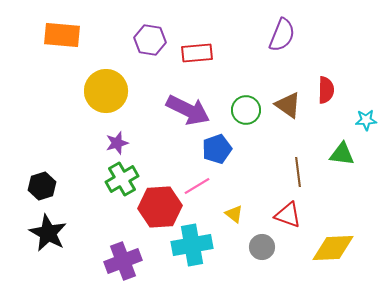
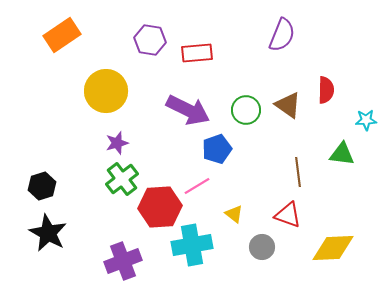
orange rectangle: rotated 39 degrees counterclockwise
green cross: rotated 8 degrees counterclockwise
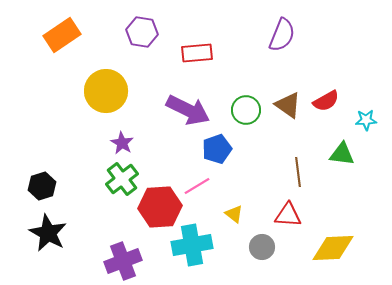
purple hexagon: moved 8 px left, 8 px up
red semicircle: moved 11 px down; rotated 60 degrees clockwise
purple star: moved 5 px right; rotated 25 degrees counterclockwise
red triangle: rotated 16 degrees counterclockwise
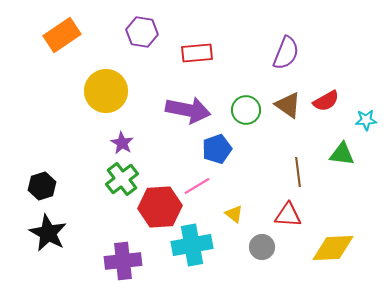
purple semicircle: moved 4 px right, 18 px down
purple arrow: rotated 15 degrees counterclockwise
purple cross: rotated 15 degrees clockwise
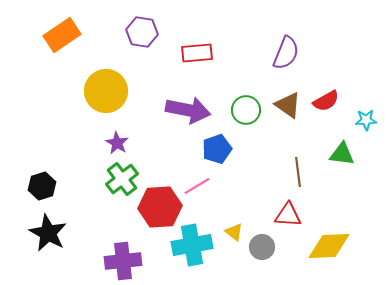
purple star: moved 5 px left
yellow triangle: moved 18 px down
yellow diamond: moved 4 px left, 2 px up
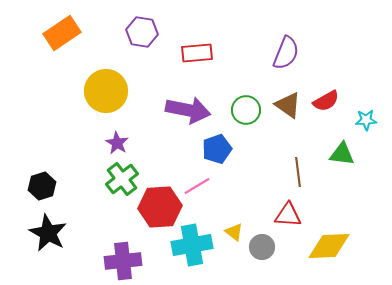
orange rectangle: moved 2 px up
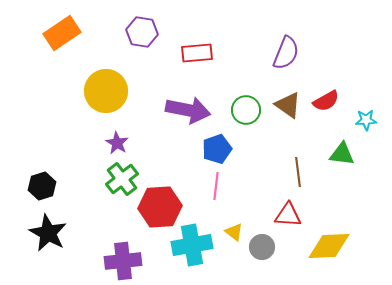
pink line: moved 19 px right; rotated 52 degrees counterclockwise
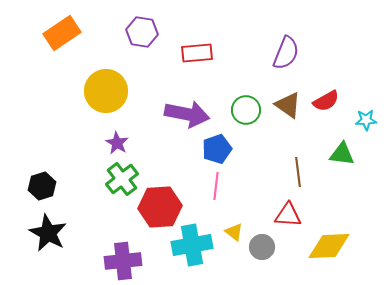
purple arrow: moved 1 px left, 4 px down
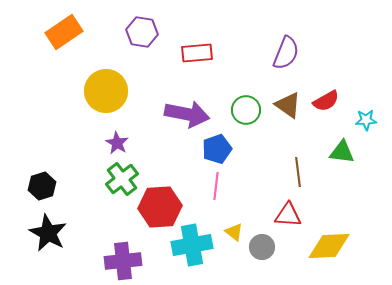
orange rectangle: moved 2 px right, 1 px up
green triangle: moved 2 px up
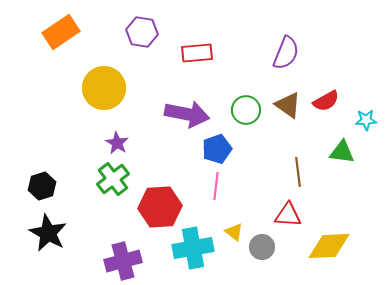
orange rectangle: moved 3 px left
yellow circle: moved 2 px left, 3 px up
green cross: moved 9 px left
cyan cross: moved 1 px right, 3 px down
purple cross: rotated 9 degrees counterclockwise
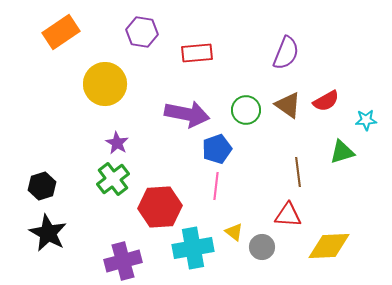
yellow circle: moved 1 px right, 4 px up
green triangle: rotated 24 degrees counterclockwise
